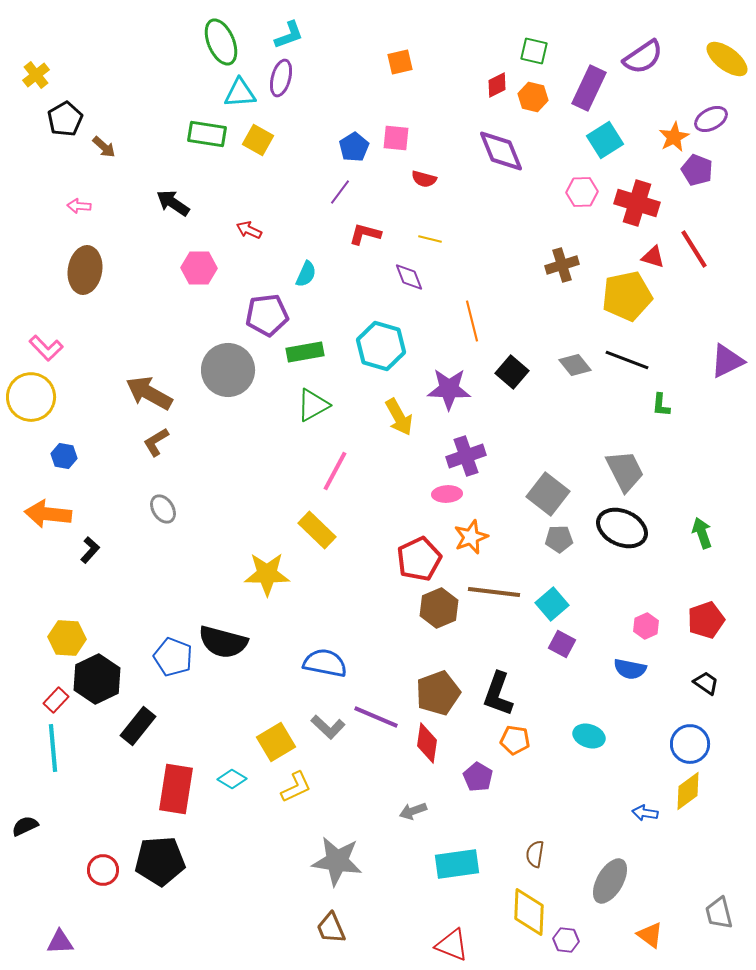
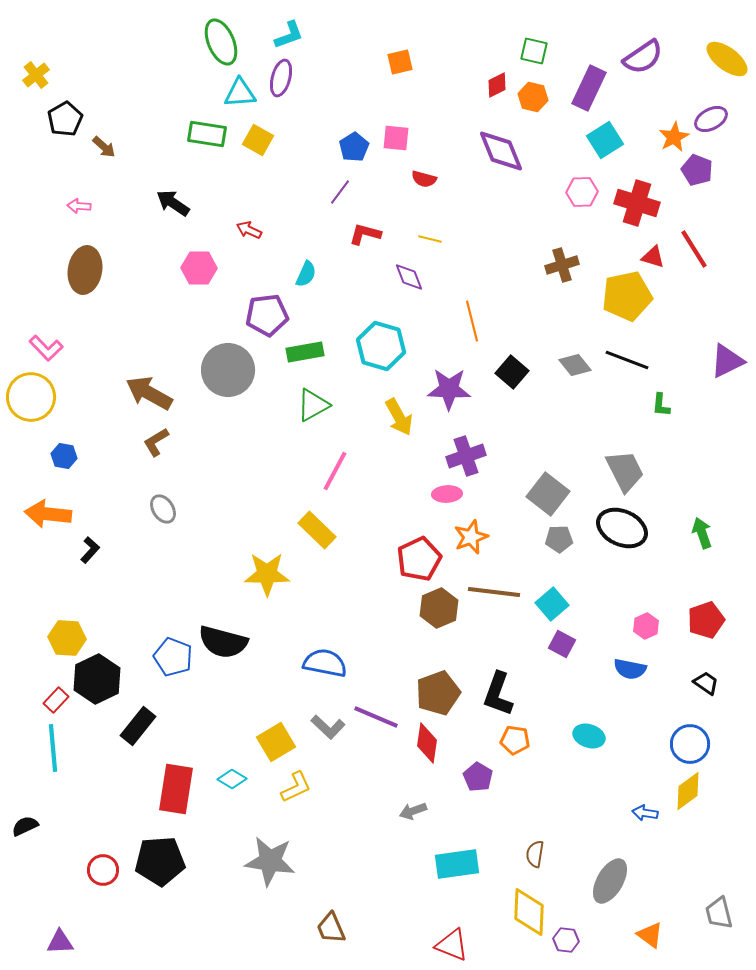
gray star at (337, 861): moved 67 px left
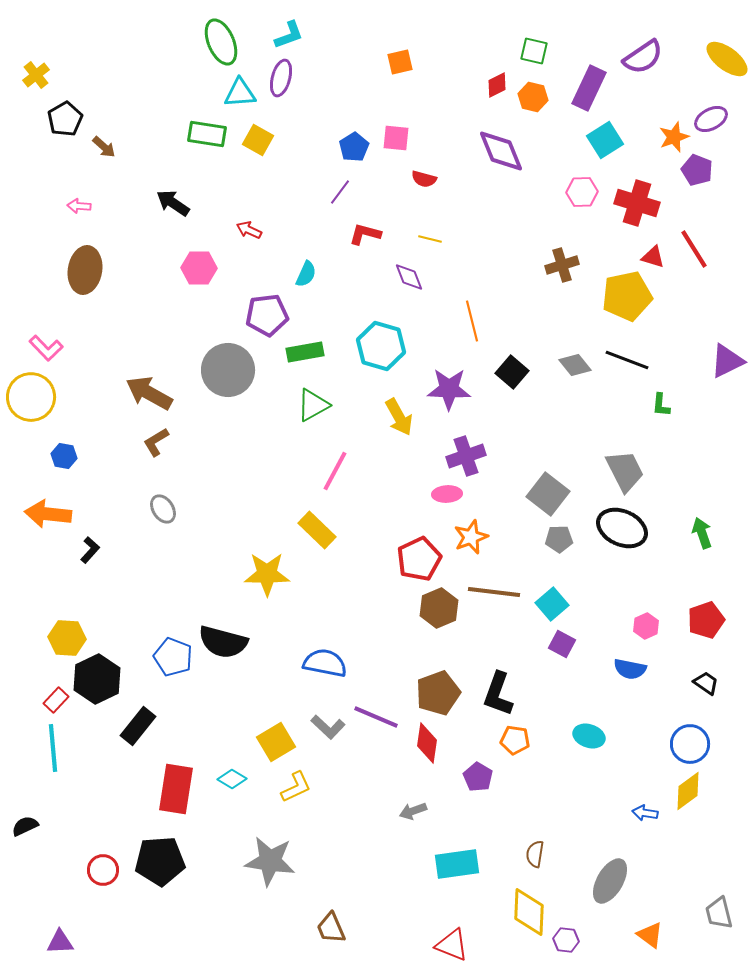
orange star at (674, 137): rotated 8 degrees clockwise
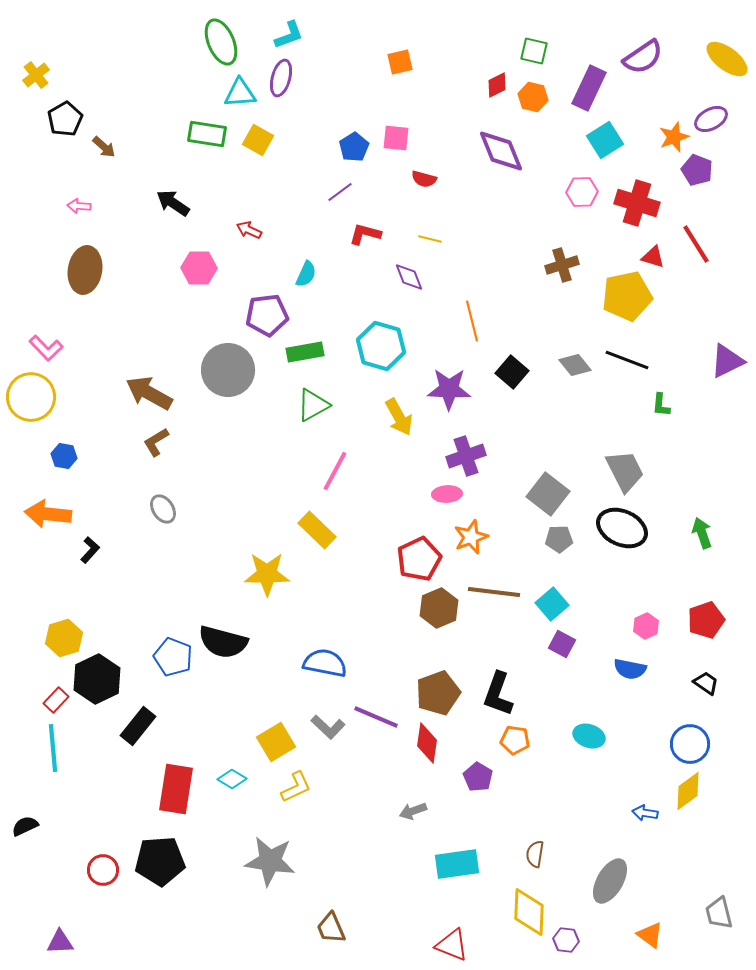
purple line at (340, 192): rotated 16 degrees clockwise
red line at (694, 249): moved 2 px right, 5 px up
yellow hexagon at (67, 638): moved 3 px left; rotated 21 degrees counterclockwise
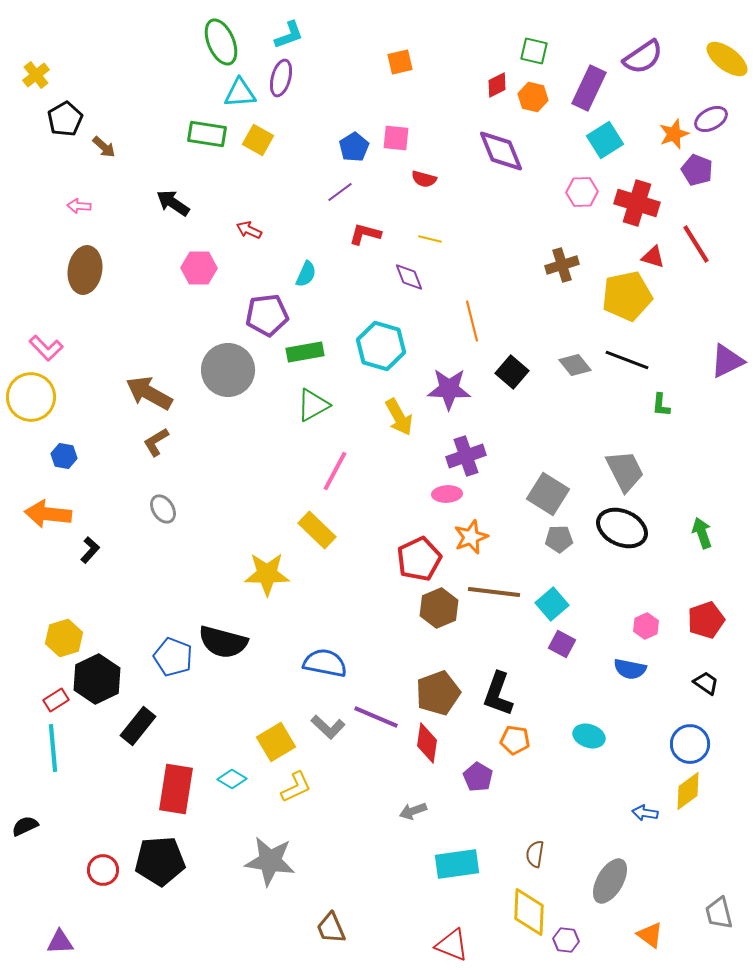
orange star at (674, 137): moved 3 px up
gray square at (548, 494): rotated 6 degrees counterclockwise
red rectangle at (56, 700): rotated 15 degrees clockwise
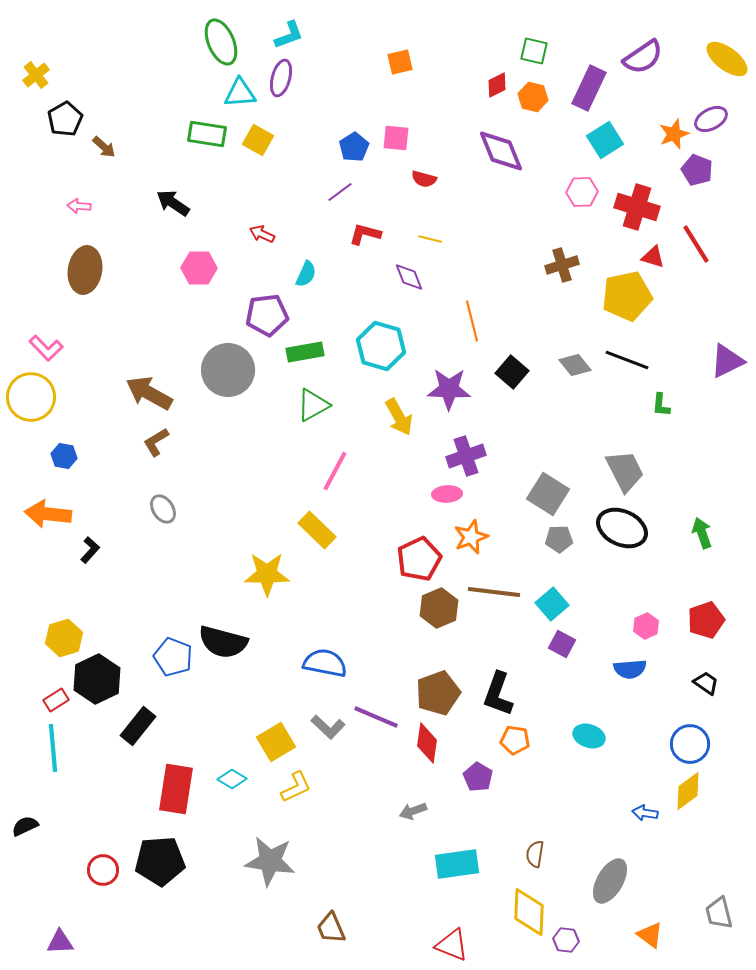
red cross at (637, 203): moved 4 px down
red arrow at (249, 230): moved 13 px right, 4 px down
blue semicircle at (630, 669): rotated 16 degrees counterclockwise
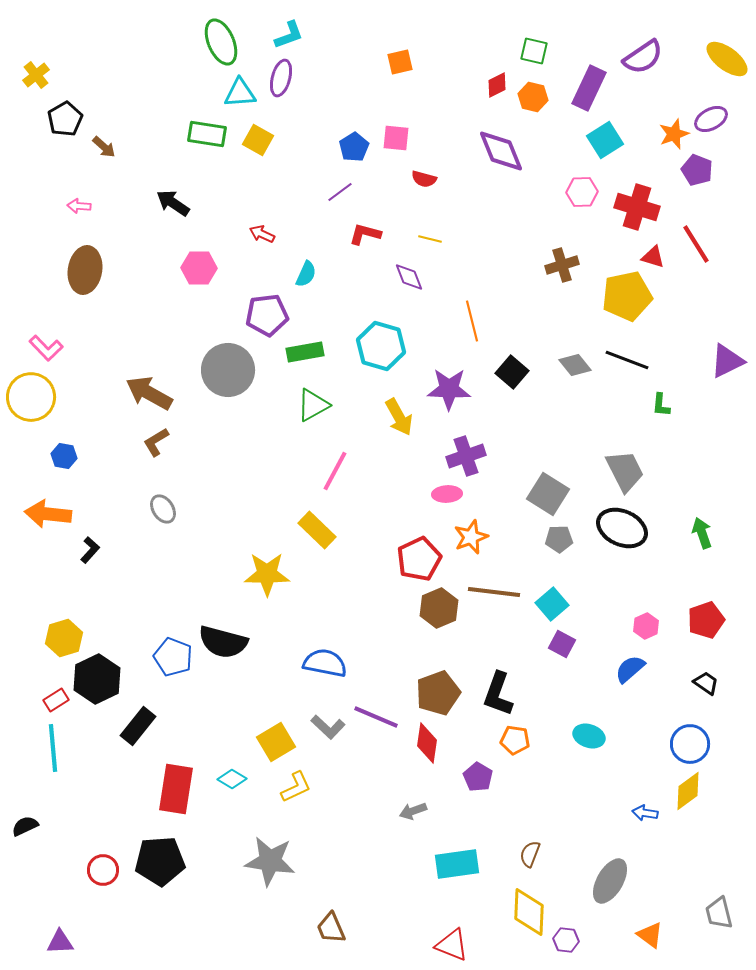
blue semicircle at (630, 669): rotated 144 degrees clockwise
brown semicircle at (535, 854): moved 5 px left; rotated 12 degrees clockwise
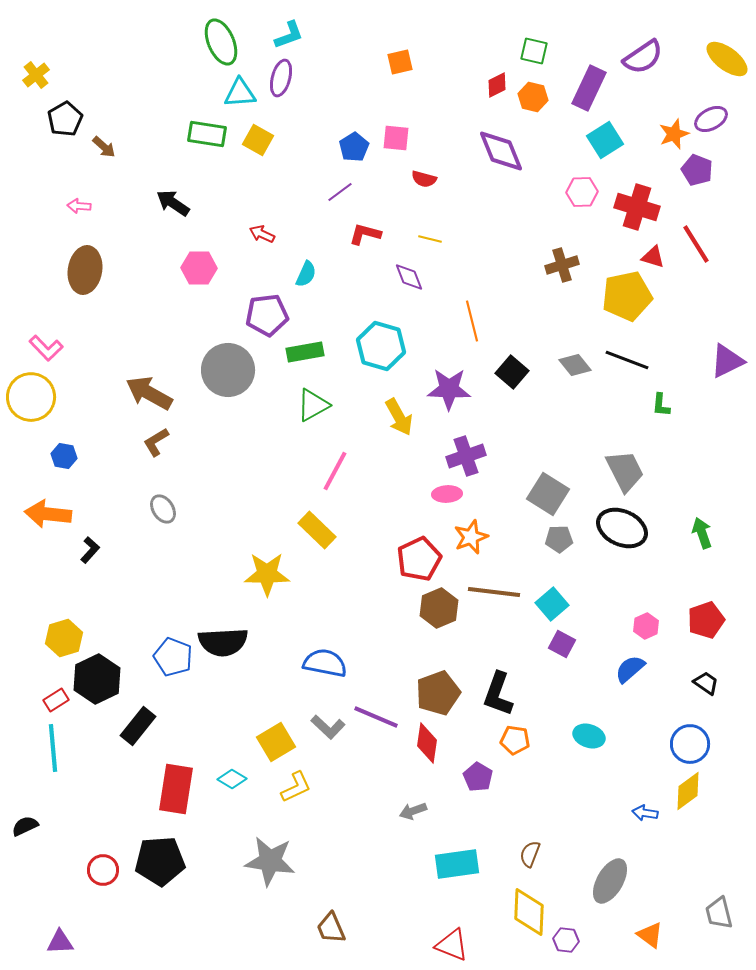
black semicircle at (223, 642): rotated 18 degrees counterclockwise
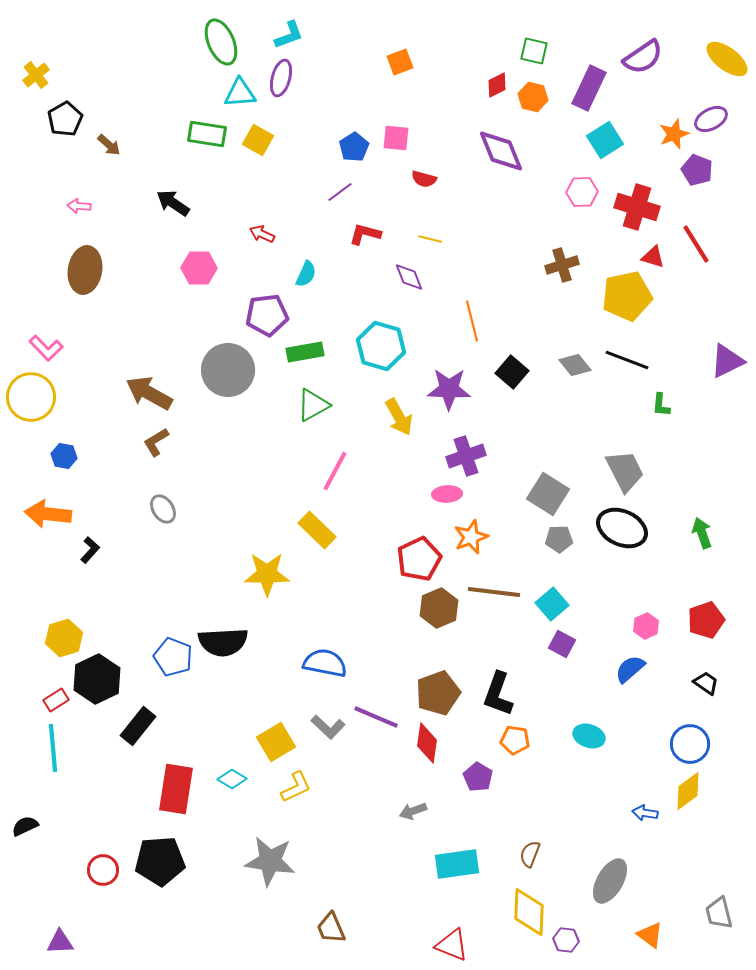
orange square at (400, 62): rotated 8 degrees counterclockwise
brown arrow at (104, 147): moved 5 px right, 2 px up
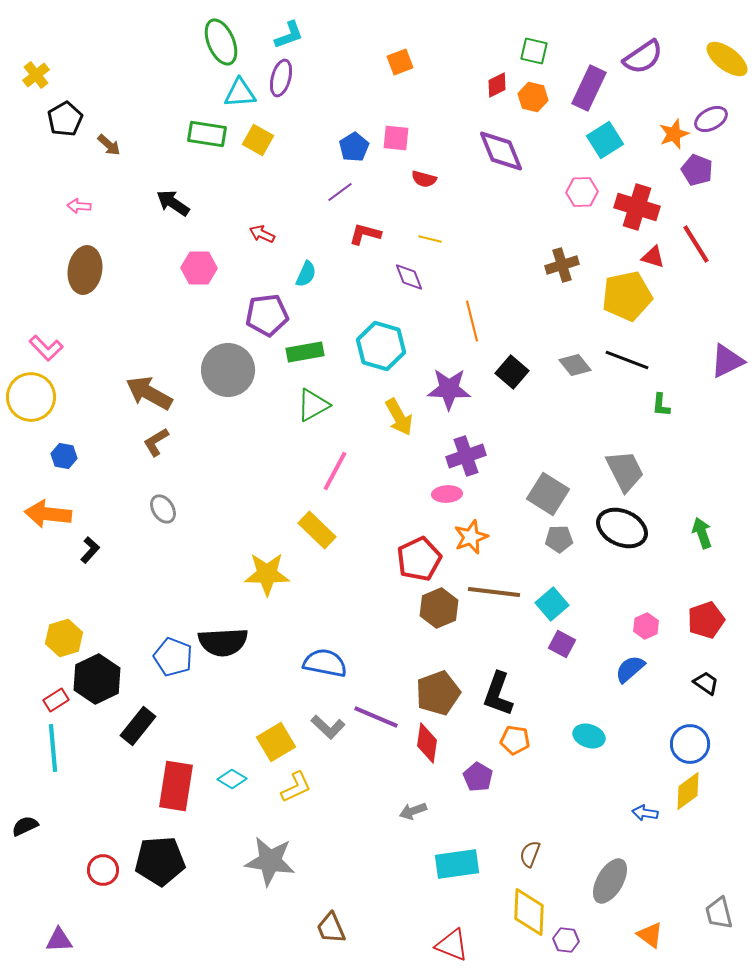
red rectangle at (176, 789): moved 3 px up
purple triangle at (60, 942): moved 1 px left, 2 px up
